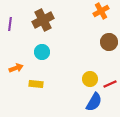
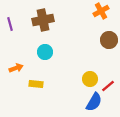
brown cross: rotated 15 degrees clockwise
purple line: rotated 24 degrees counterclockwise
brown circle: moved 2 px up
cyan circle: moved 3 px right
red line: moved 2 px left, 2 px down; rotated 16 degrees counterclockwise
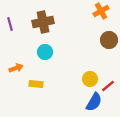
brown cross: moved 2 px down
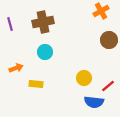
yellow circle: moved 6 px left, 1 px up
blue semicircle: rotated 66 degrees clockwise
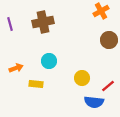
cyan circle: moved 4 px right, 9 px down
yellow circle: moved 2 px left
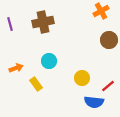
yellow rectangle: rotated 48 degrees clockwise
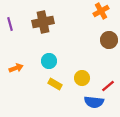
yellow rectangle: moved 19 px right; rotated 24 degrees counterclockwise
